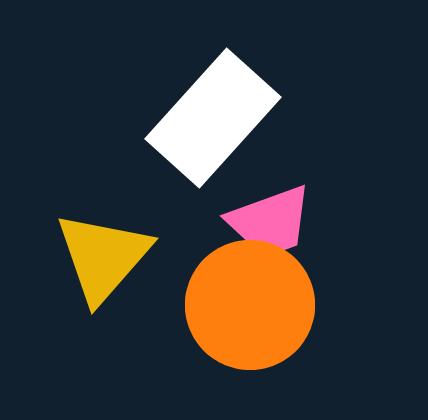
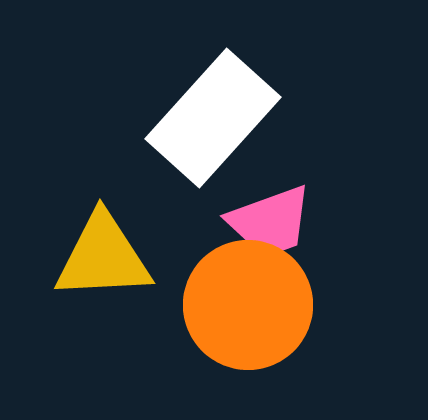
yellow triangle: rotated 46 degrees clockwise
orange circle: moved 2 px left
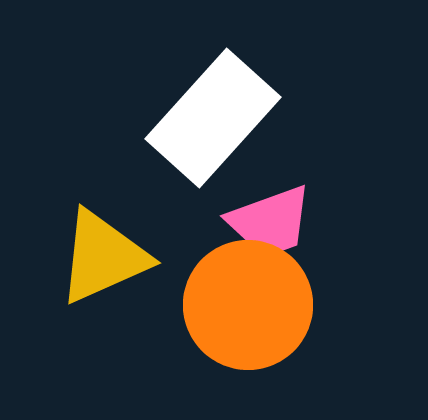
yellow triangle: rotated 21 degrees counterclockwise
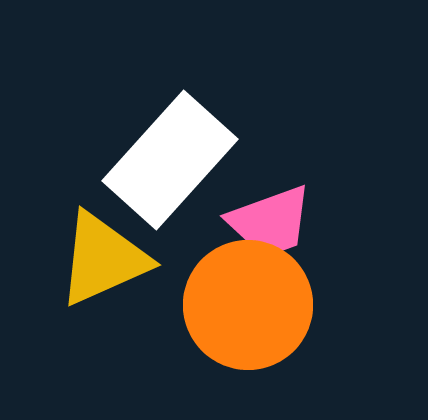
white rectangle: moved 43 px left, 42 px down
yellow triangle: moved 2 px down
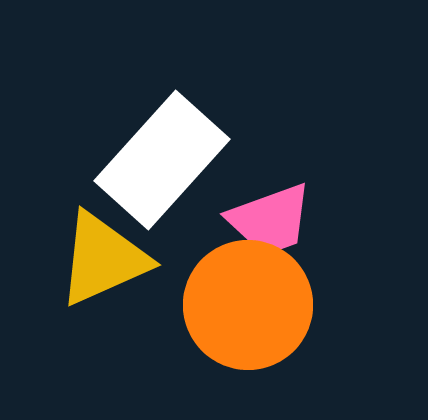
white rectangle: moved 8 px left
pink trapezoid: moved 2 px up
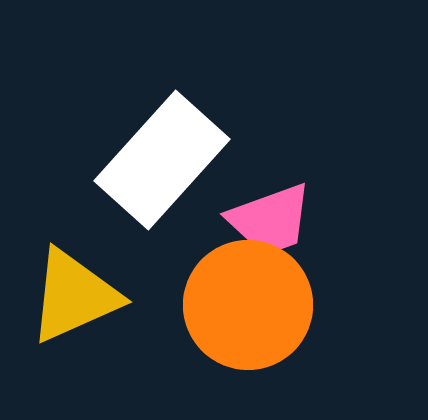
yellow triangle: moved 29 px left, 37 px down
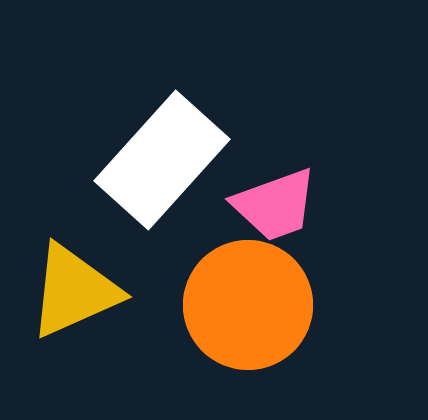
pink trapezoid: moved 5 px right, 15 px up
yellow triangle: moved 5 px up
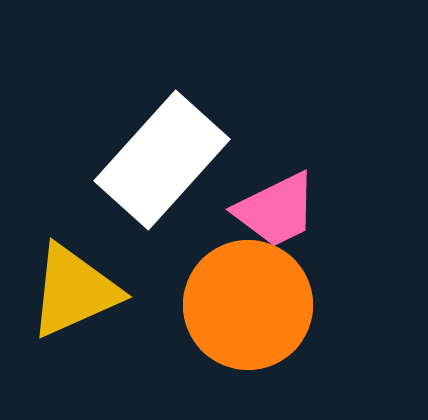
pink trapezoid: moved 1 px right, 5 px down; rotated 6 degrees counterclockwise
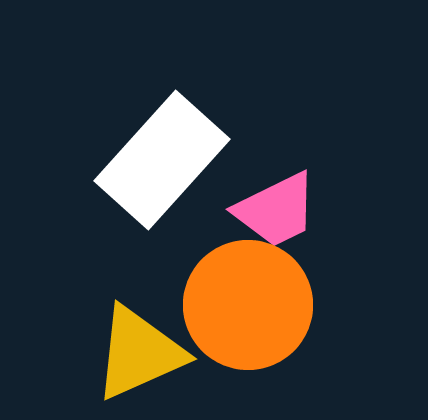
yellow triangle: moved 65 px right, 62 px down
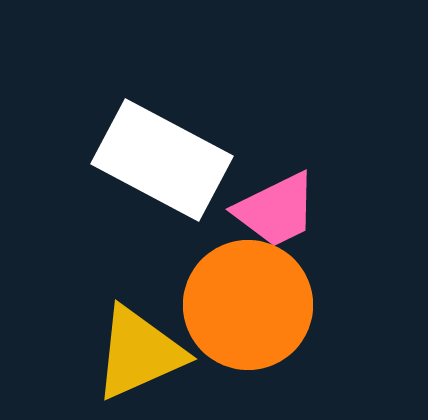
white rectangle: rotated 76 degrees clockwise
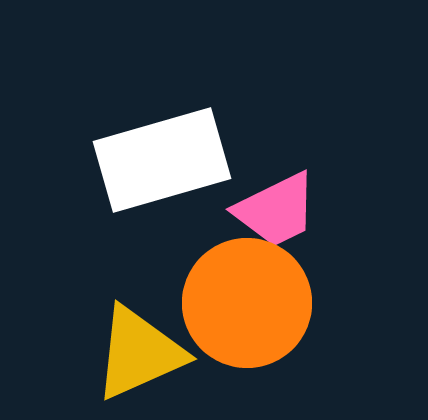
white rectangle: rotated 44 degrees counterclockwise
orange circle: moved 1 px left, 2 px up
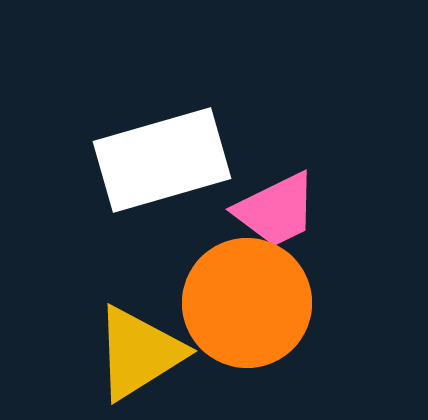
yellow triangle: rotated 8 degrees counterclockwise
